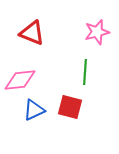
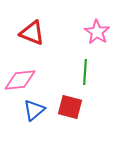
pink star: rotated 25 degrees counterclockwise
blue triangle: rotated 15 degrees counterclockwise
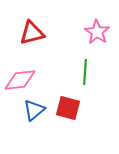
red triangle: rotated 36 degrees counterclockwise
red square: moved 2 px left, 1 px down
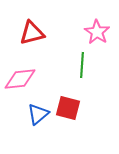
green line: moved 3 px left, 7 px up
pink diamond: moved 1 px up
blue triangle: moved 4 px right, 4 px down
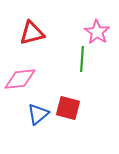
green line: moved 6 px up
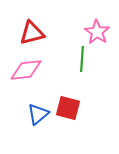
pink diamond: moved 6 px right, 9 px up
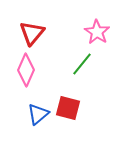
red triangle: rotated 36 degrees counterclockwise
green line: moved 5 px down; rotated 35 degrees clockwise
pink diamond: rotated 60 degrees counterclockwise
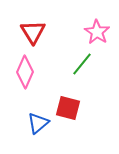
red triangle: moved 1 px right, 1 px up; rotated 12 degrees counterclockwise
pink diamond: moved 1 px left, 2 px down
blue triangle: moved 9 px down
